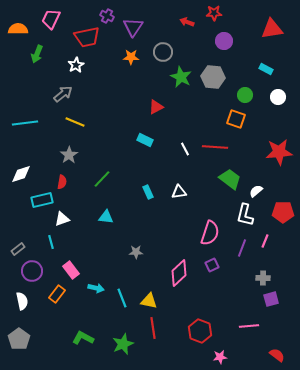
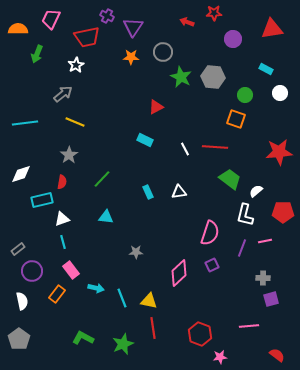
purple circle at (224, 41): moved 9 px right, 2 px up
white circle at (278, 97): moved 2 px right, 4 px up
pink line at (265, 241): rotated 56 degrees clockwise
cyan line at (51, 242): moved 12 px right
red hexagon at (200, 331): moved 3 px down
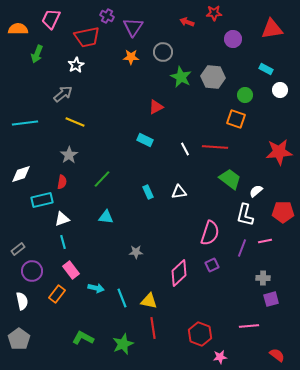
white circle at (280, 93): moved 3 px up
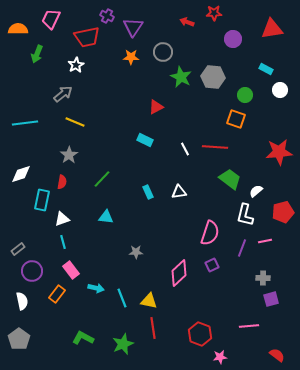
cyan rectangle at (42, 200): rotated 65 degrees counterclockwise
red pentagon at (283, 212): rotated 15 degrees counterclockwise
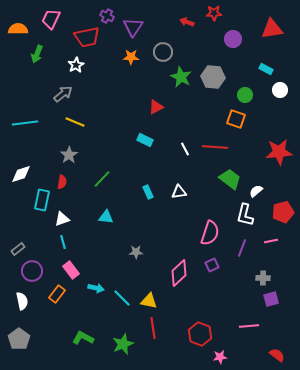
pink line at (265, 241): moved 6 px right
cyan line at (122, 298): rotated 24 degrees counterclockwise
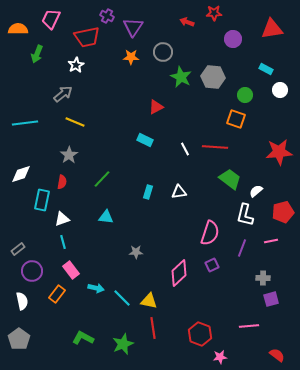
cyan rectangle at (148, 192): rotated 40 degrees clockwise
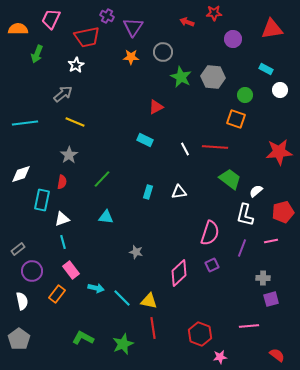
gray star at (136, 252): rotated 16 degrees clockwise
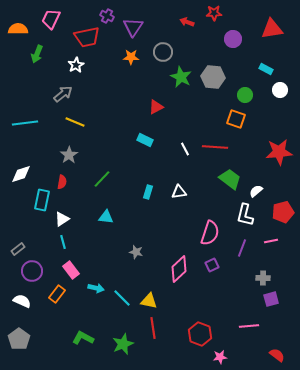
white triangle at (62, 219): rotated 14 degrees counterclockwise
pink diamond at (179, 273): moved 4 px up
white semicircle at (22, 301): rotated 54 degrees counterclockwise
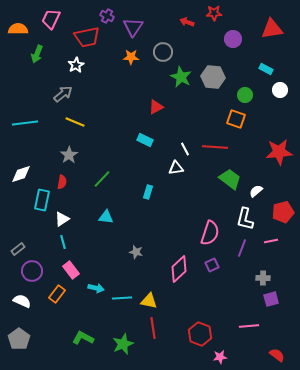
white triangle at (179, 192): moved 3 px left, 24 px up
white L-shape at (245, 215): moved 4 px down
cyan line at (122, 298): rotated 48 degrees counterclockwise
